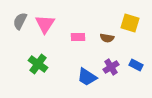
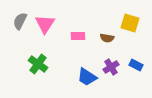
pink rectangle: moved 1 px up
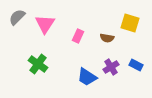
gray semicircle: moved 3 px left, 4 px up; rotated 18 degrees clockwise
pink rectangle: rotated 64 degrees counterclockwise
